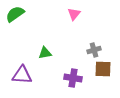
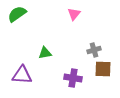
green semicircle: moved 2 px right
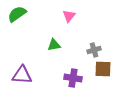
pink triangle: moved 5 px left, 2 px down
green triangle: moved 9 px right, 8 px up
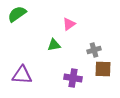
pink triangle: moved 8 px down; rotated 16 degrees clockwise
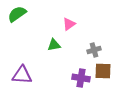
brown square: moved 2 px down
purple cross: moved 8 px right
